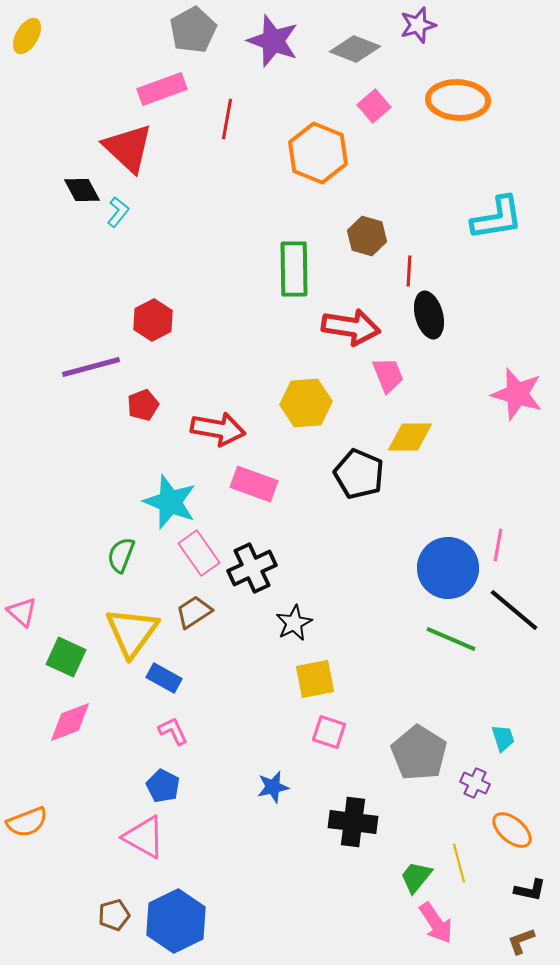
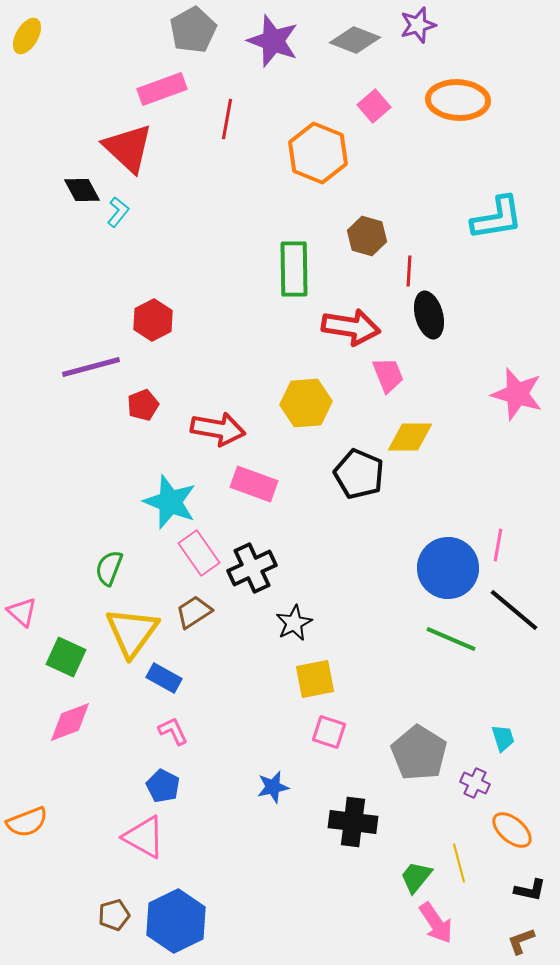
gray diamond at (355, 49): moved 9 px up
green semicircle at (121, 555): moved 12 px left, 13 px down
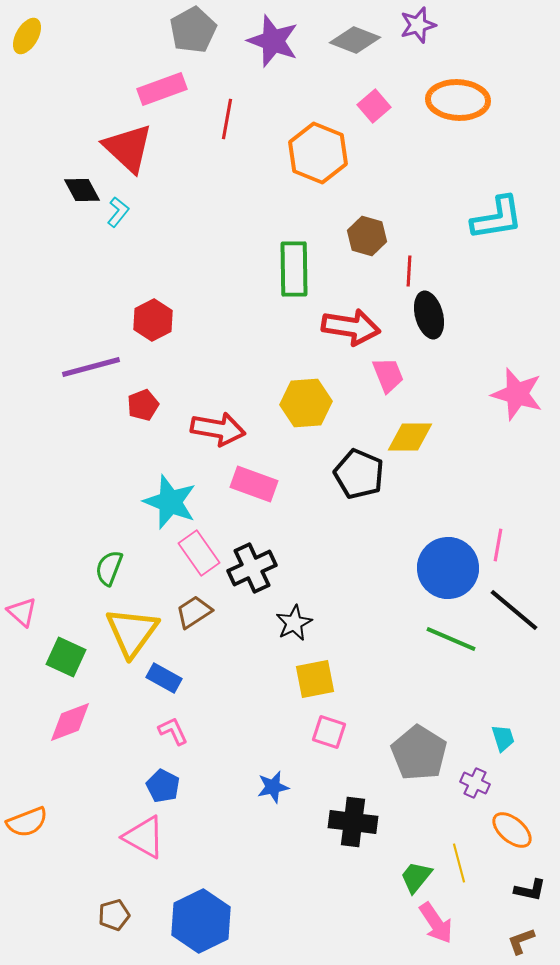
blue hexagon at (176, 921): moved 25 px right
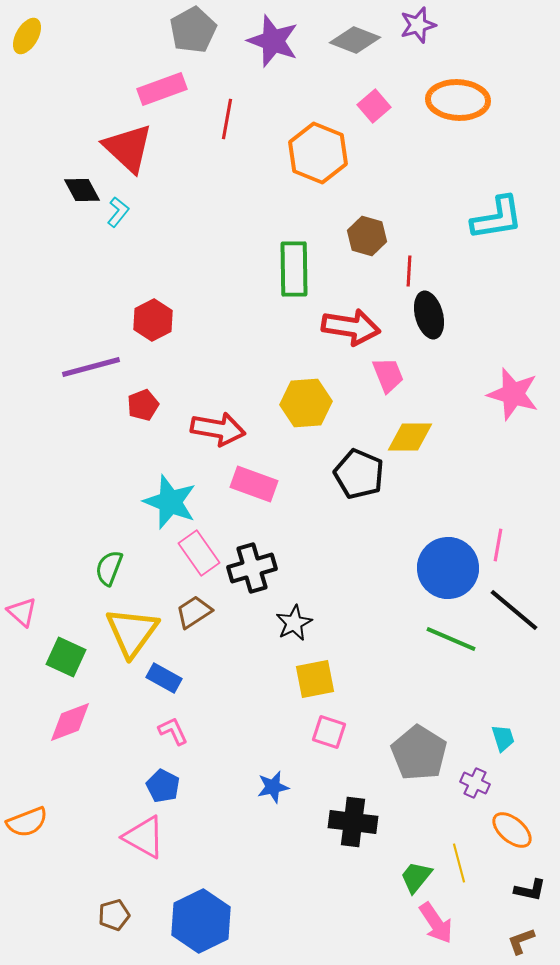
pink star at (517, 394): moved 4 px left
black cross at (252, 568): rotated 9 degrees clockwise
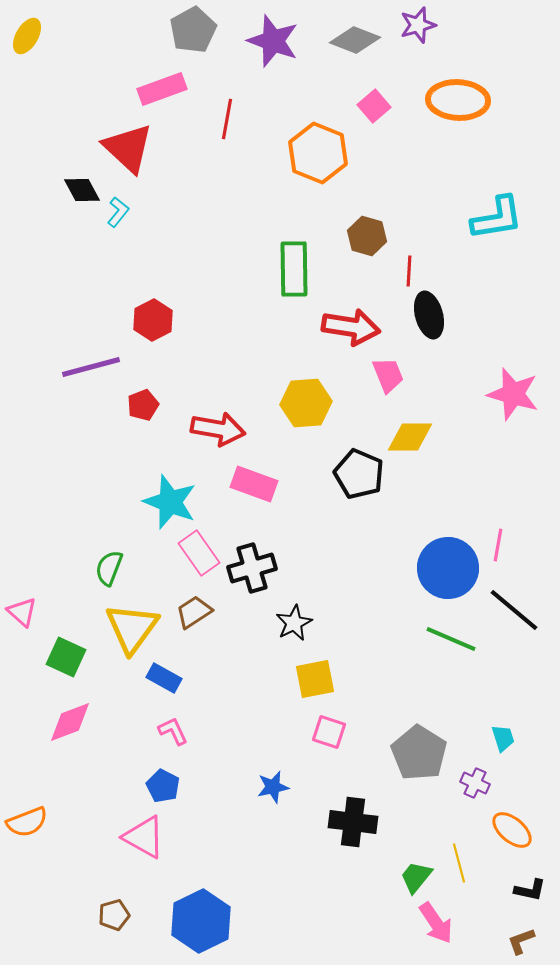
yellow triangle at (132, 632): moved 4 px up
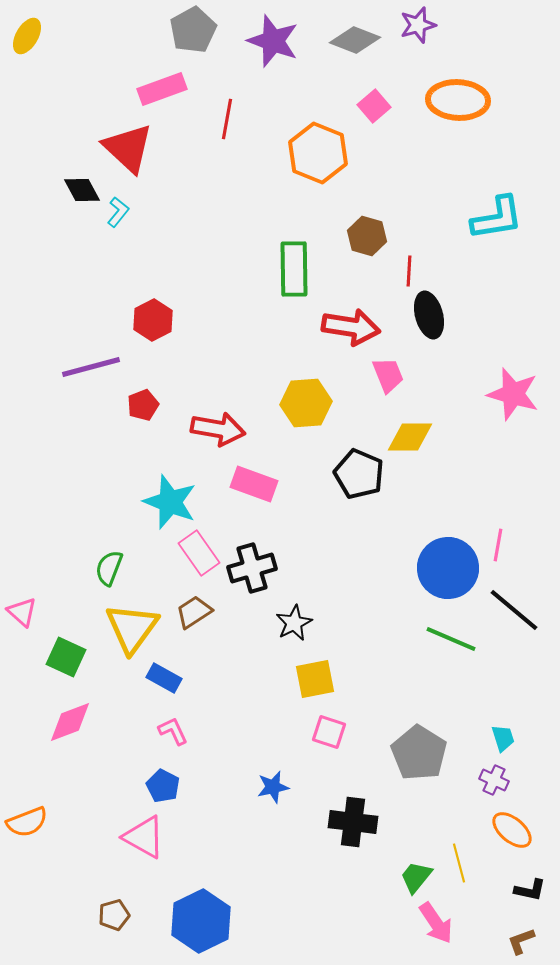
purple cross at (475, 783): moved 19 px right, 3 px up
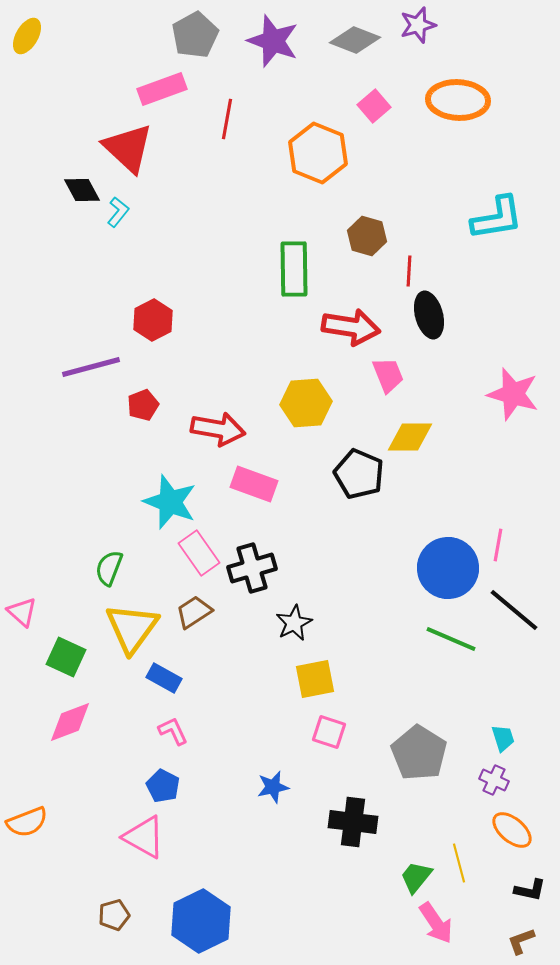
gray pentagon at (193, 30): moved 2 px right, 5 px down
